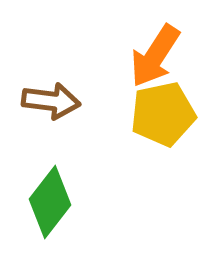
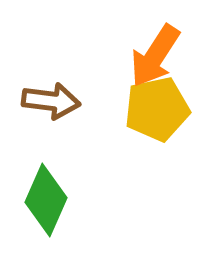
yellow pentagon: moved 6 px left, 5 px up
green diamond: moved 4 px left, 2 px up; rotated 14 degrees counterclockwise
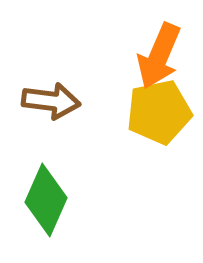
orange arrow: moved 4 px right; rotated 10 degrees counterclockwise
yellow pentagon: moved 2 px right, 3 px down
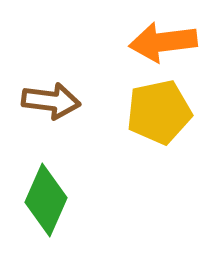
orange arrow: moved 4 px right, 14 px up; rotated 60 degrees clockwise
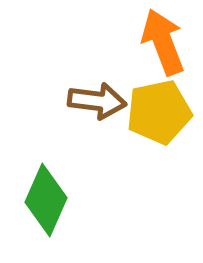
orange arrow: rotated 76 degrees clockwise
brown arrow: moved 46 px right
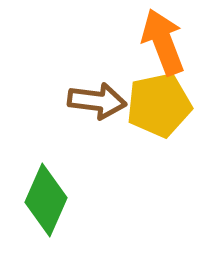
yellow pentagon: moved 7 px up
